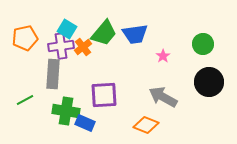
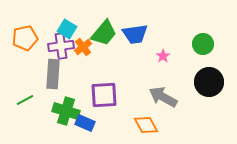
green cross: rotated 8 degrees clockwise
orange diamond: rotated 40 degrees clockwise
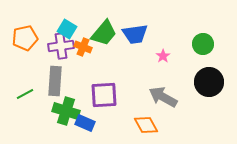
orange cross: rotated 30 degrees counterclockwise
gray rectangle: moved 2 px right, 7 px down
green line: moved 6 px up
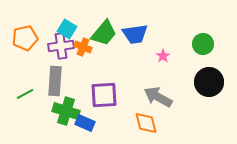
gray arrow: moved 5 px left
orange diamond: moved 2 px up; rotated 15 degrees clockwise
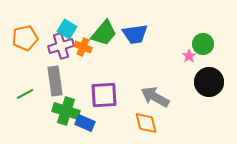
purple cross: rotated 10 degrees counterclockwise
pink star: moved 26 px right
gray rectangle: rotated 12 degrees counterclockwise
gray arrow: moved 3 px left
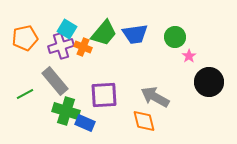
green circle: moved 28 px left, 7 px up
gray rectangle: rotated 32 degrees counterclockwise
orange diamond: moved 2 px left, 2 px up
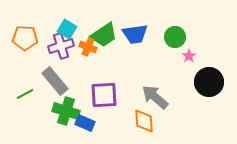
green trapezoid: moved 2 px down; rotated 16 degrees clockwise
orange pentagon: rotated 15 degrees clockwise
orange cross: moved 5 px right
gray arrow: rotated 12 degrees clockwise
orange diamond: rotated 10 degrees clockwise
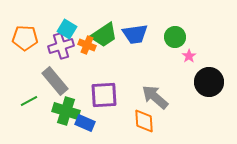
orange cross: moved 1 px left, 2 px up
green line: moved 4 px right, 7 px down
